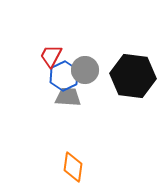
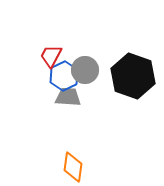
black hexagon: rotated 12 degrees clockwise
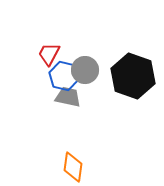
red trapezoid: moved 2 px left, 2 px up
blue hexagon: rotated 20 degrees counterclockwise
gray trapezoid: rotated 8 degrees clockwise
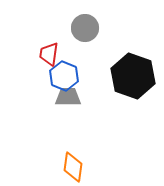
red trapezoid: rotated 20 degrees counterclockwise
gray circle: moved 42 px up
blue hexagon: rotated 8 degrees clockwise
gray trapezoid: rotated 12 degrees counterclockwise
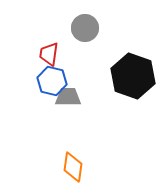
blue hexagon: moved 12 px left, 5 px down; rotated 8 degrees counterclockwise
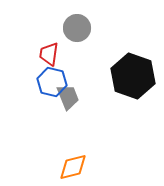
gray circle: moved 8 px left
blue hexagon: moved 1 px down
gray trapezoid: rotated 68 degrees clockwise
orange diamond: rotated 68 degrees clockwise
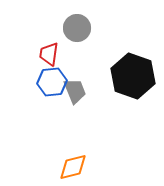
blue hexagon: rotated 20 degrees counterclockwise
gray trapezoid: moved 7 px right, 6 px up
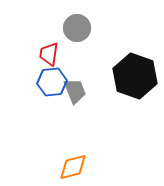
black hexagon: moved 2 px right
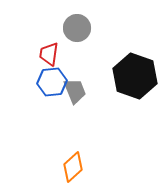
orange diamond: rotated 28 degrees counterclockwise
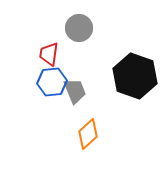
gray circle: moved 2 px right
orange diamond: moved 15 px right, 33 px up
